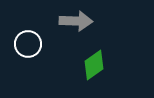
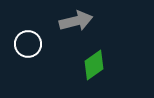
gray arrow: rotated 16 degrees counterclockwise
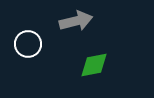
green diamond: rotated 24 degrees clockwise
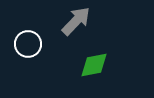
gray arrow: rotated 32 degrees counterclockwise
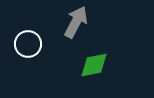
gray arrow: moved 1 px down; rotated 16 degrees counterclockwise
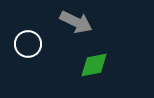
gray arrow: rotated 88 degrees clockwise
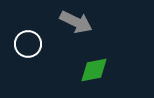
green diamond: moved 5 px down
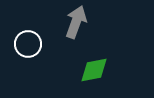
gray arrow: rotated 96 degrees counterclockwise
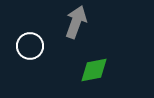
white circle: moved 2 px right, 2 px down
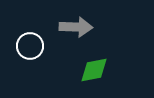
gray arrow: moved 5 px down; rotated 72 degrees clockwise
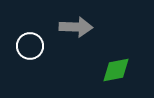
green diamond: moved 22 px right
